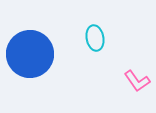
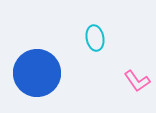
blue circle: moved 7 px right, 19 px down
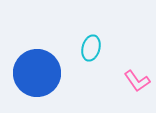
cyan ellipse: moved 4 px left, 10 px down; rotated 25 degrees clockwise
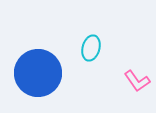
blue circle: moved 1 px right
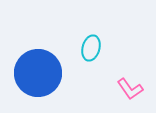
pink L-shape: moved 7 px left, 8 px down
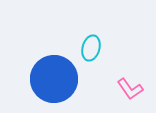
blue circle: moved 16 px right, 6 px down
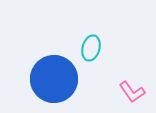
pink L-shape: moved 2 px right, 3 px down
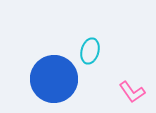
cyan ellipse: moved 1 px left, 3 px down
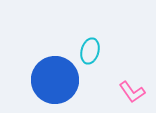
blue circle: moved 1 px right, 1 px down
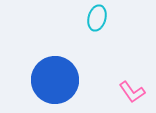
cyan ellipse: moved 7 px right, 33 px up
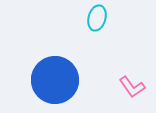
pink L-shape: moved 5 px up
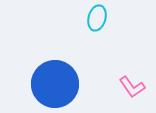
blue circle: moved 4 px down
